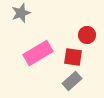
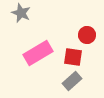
gray star: rotated 30 degrees counterclockwise
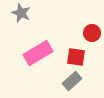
red circle: moved 5 px right, 2 px up
red square: moved 3 px right
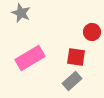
red circle: moved 1 px up
pink rectangle: moved 8 px left, 5 px down
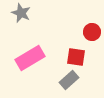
gray rectangle: moved 3 px left, 1 px up
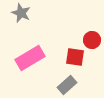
red circle: moved 8 px down
red square: moved 1 px left
gray rectangle: moved 2 px left, 5 px down
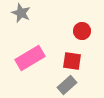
red circle: moved 10 px left, 9 px up
red square: moved 3 px left, 4 px down
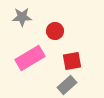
gray star: moved 1 px right, 4 px down; rotated 24 degrees counterclockwise
red circle: moved 27 px left
red square: rotated 18 degrees counterclockwise
